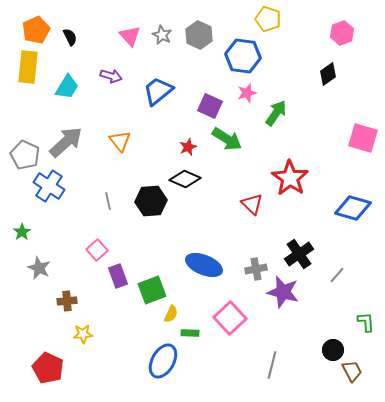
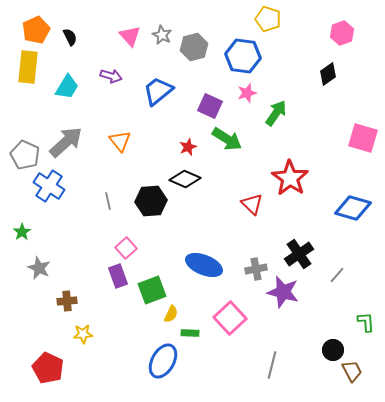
gray hexagon at (199, 35): moved 5 px left, 12 px down; rotated 20 degrees clockwise
pink square at (97, 250): moved 29 px right, 2 px up
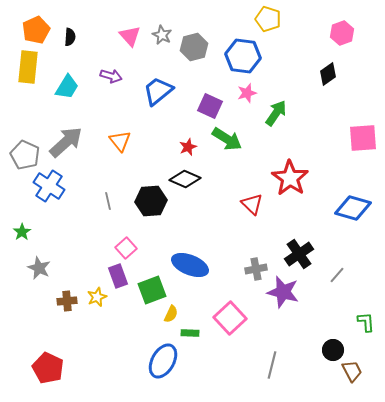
black semicircle at (70, 37): rotated 30 degrees clockwise
pink square at (363, 138): rotated 20 degrees counterclockwise
blue ellipse at (204, 265): moved 14 px left
yellow star at (83, 334): moved 14 px right, 37 px up; rotated 18 degrees counterclockwise
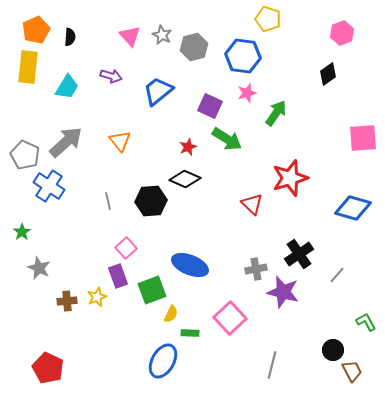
red star at (290, 178): rotated 21 degrees clockwise
green L-shape at (366, 322): rotated 25 degrees counterclockwise
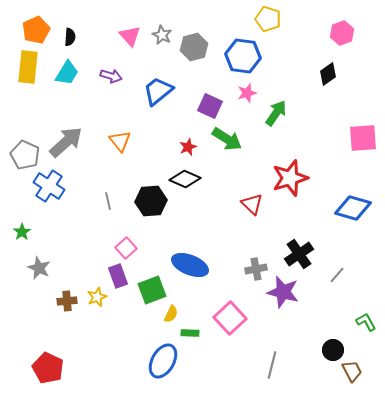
cyan trapezoid at (67, 87): moved 14 px up
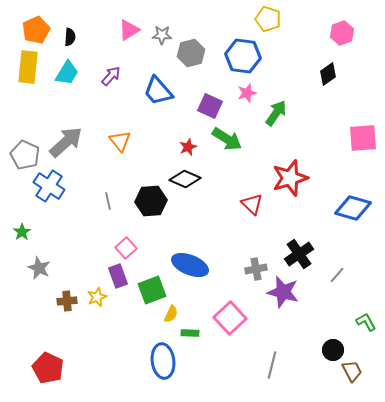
gray star at (162, 35): rotated 24 degrees counterclockwise
pink triangle at (130, 36): moved 1 px left, 6 px up; rotated 40 degrees clockwise
gray hexagon at (194, 47): moved 3 px left, 6 px down
purple arrow at (111, 76): rotated 65 degrees counterclockwise
blue trapezoid at (158, 91): rotated 92 degrees counterclockwise
blue ellipse at (163, 361): rotated 36 degrees counterclockwise
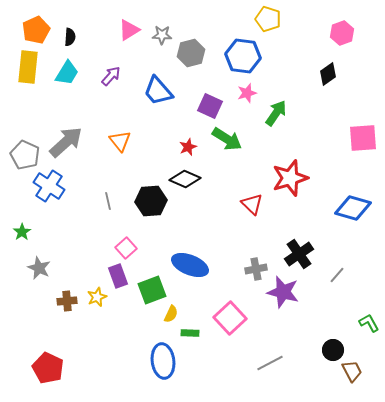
green L-shape at (366, 322): moved 3 px right, 1 px down
gray line at (272, 365): moved 2 px left, 2 px up; rotated 48 degrees clockwise
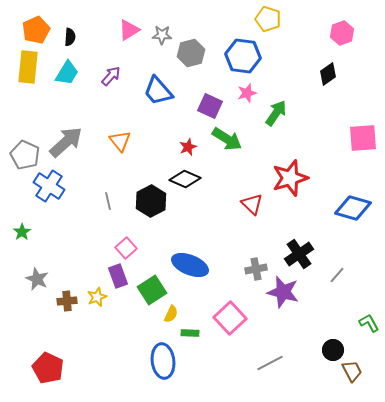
black hexagon at (151, 201): rotated 24 degrees counterclockwise
gray star at (39, 268): moved 2 px left, 11 px down
green square at (152, 290): rotated 12 degrees counterclockwise
